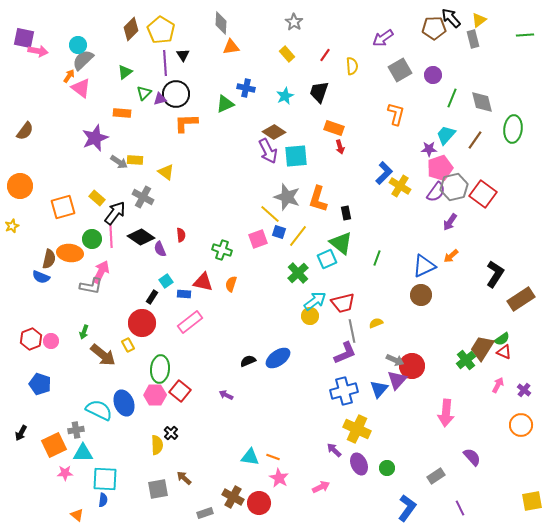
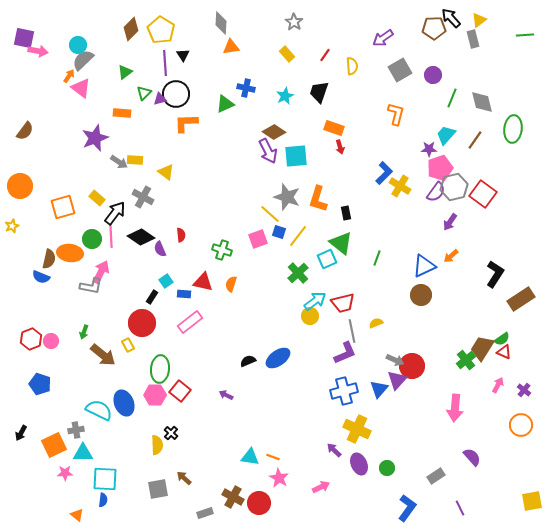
pink arrow at (446, 413): moved 9 px right, 5 px up
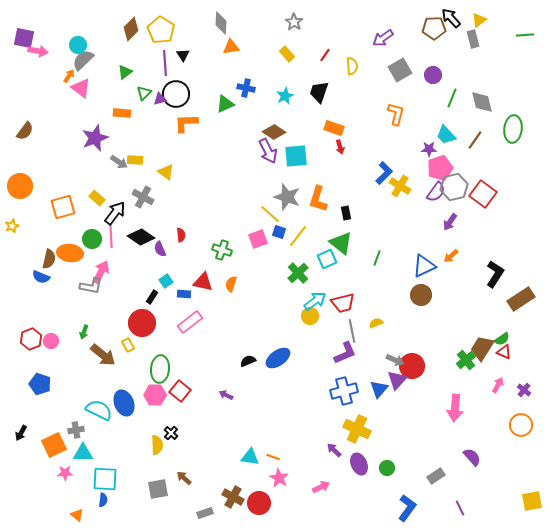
cyan trapezoid at (446, 135): rotated 85 degrees counterclockwise
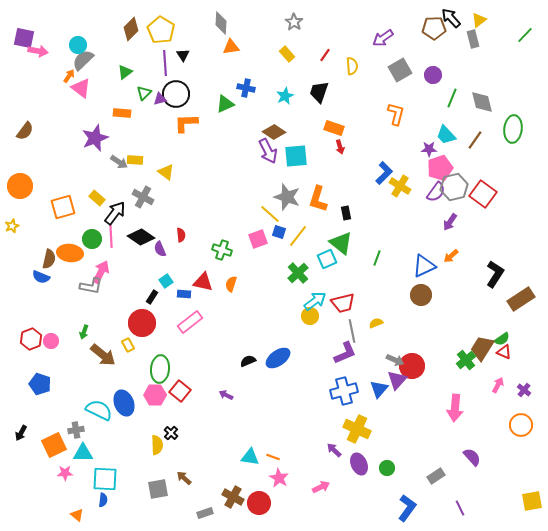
green line at (525, 35): rotated 42 degrees counterclockwise
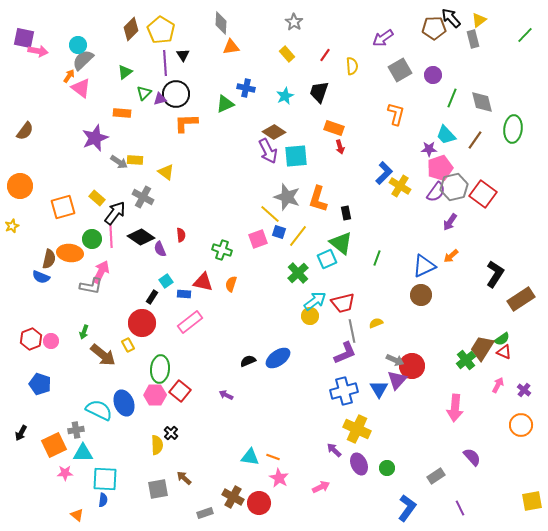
blue triangle at (379, 389): rotated 12 degrees counterclockwise
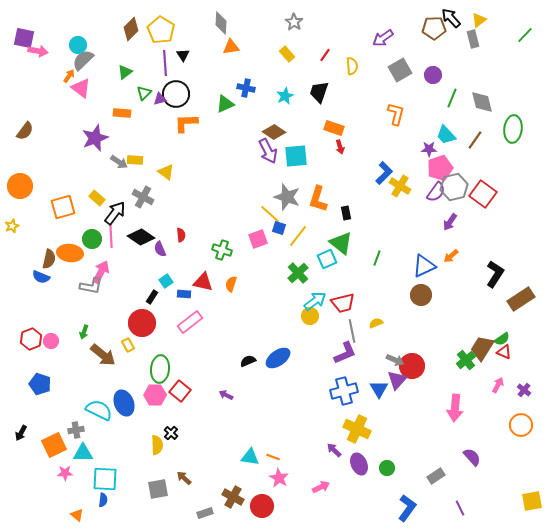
blue square at (279, 232): moved 4 px up
red circle at (259, 503): moved 3 px right, 3 px down
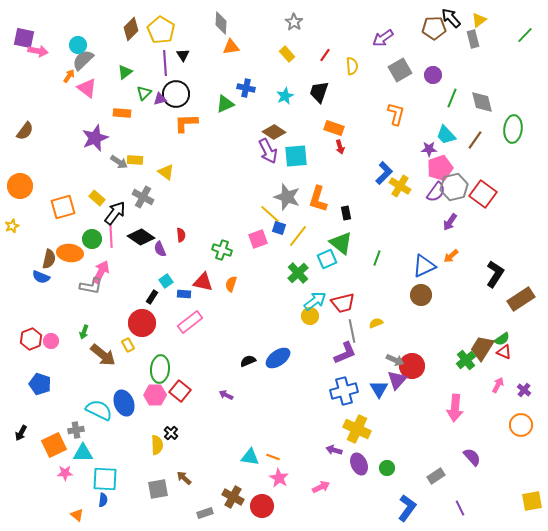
pink triangle at (81, 88): moved 6 px right
purple arrow at (334, 450): rotated 28 degrees counterclockwise
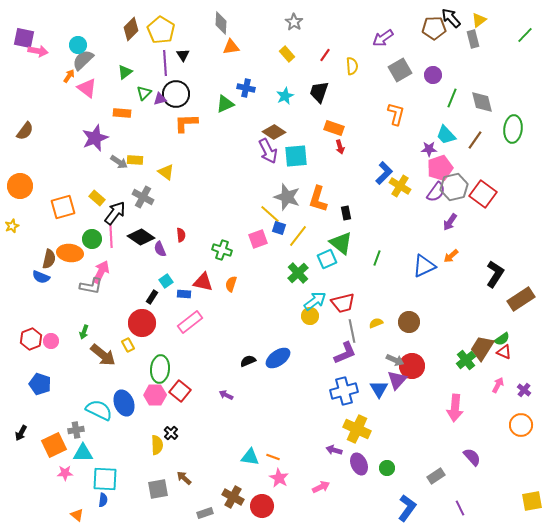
brown circle at (421, 295): moved 12 px left, 27 px down
